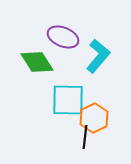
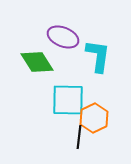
cyan L-shape: rotated 32 degrees counterclockwise
black line: moved 6 px left
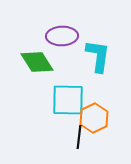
purple ellipse: moved 1 px left, 1 px up; rotated 24 degrees counterclockwise
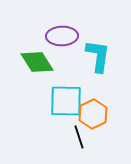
cyan square: moved 2 px left, 1 px down
orange hexagon: moved 1 px left, 4 px up
black line: rotated 25 degrees counterclockwise
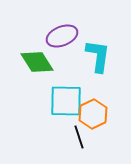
purple ellipse: rotated 20 degrees counterclockwise
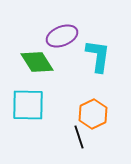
cyan square: moved 38 px left, 4 px down
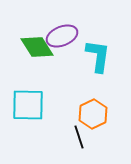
green diamond: moved 15 px up
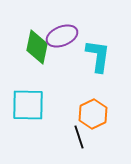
green diamond: rotated 44 degrees clockwise
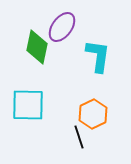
purple ellipse: moved 9 px up; rotated 32 degrees counterclockwise
